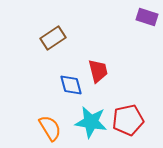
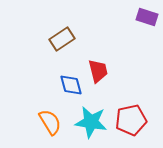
brown rectangle: moved 9 px right, 1 px down
red pentagon: moved 3 px right
orange semicircle: moved 6 px up
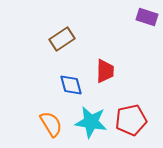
red trapezoid: moved 7 px right; rotated 15 degrees clockwise
orange semicircle: moved 1 px right, 2 px down
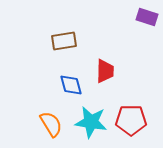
brown rectangle: moved 2 px right, 2 px down; rotated 25 degrees clockwise
red pentagon: rotated 12 degrees clockwise
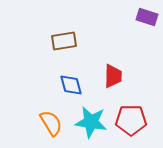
red trapezoid: moved 8 px right, 5 px down
orange semicircle: moved 1 px up
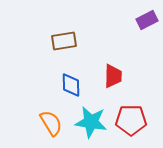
purple rectangle: moved 3 px down; rotated 45 degrees counterclockwise
blue diamond: rotated 15 degrees clockwise
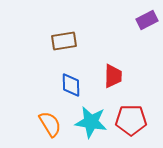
orange semicircle: moved 1 px left, 1 px down
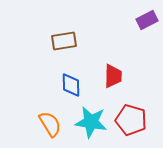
red pentagon: rotated 16 degrees clockwise
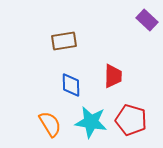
purple rectangle: rotated 70 degrees clockwise
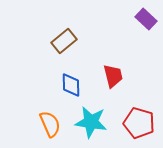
purple rectangle: moved 1 px left, 1 px up
brown rectangle: rotated 30 degrees counterclockwise
red trapezoid: rotated 15 degrees counterclockwise
red pentagon: moved 8 px right, 3 px down
orange semicircle: rotated 8 degrees clockwise
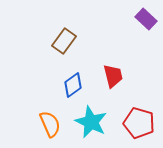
brown rectangle: rotated 15 degrees counterclockwise
blue diamond: moved 2 px right; rotated 55 degrees clockwise
cyan star: rotated 16 degrees clockwise
